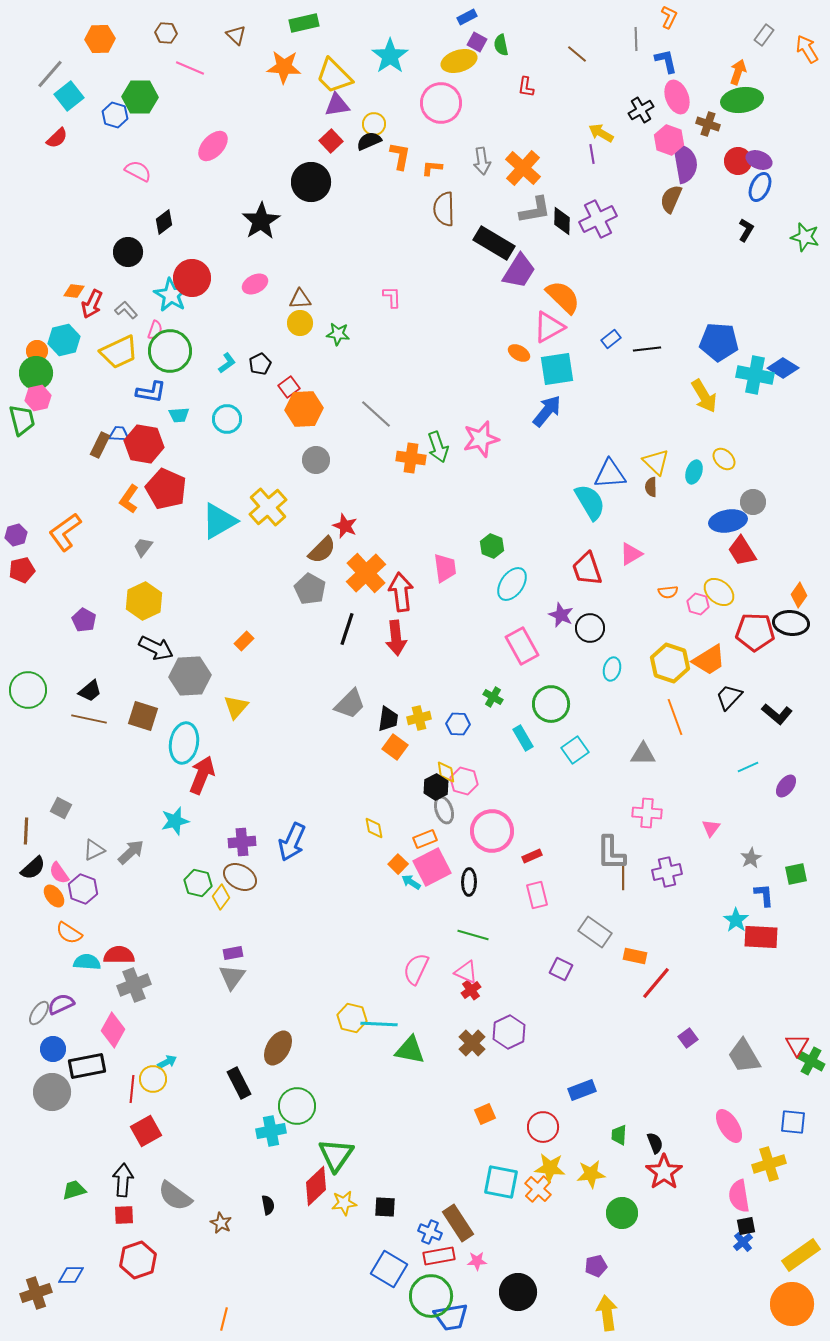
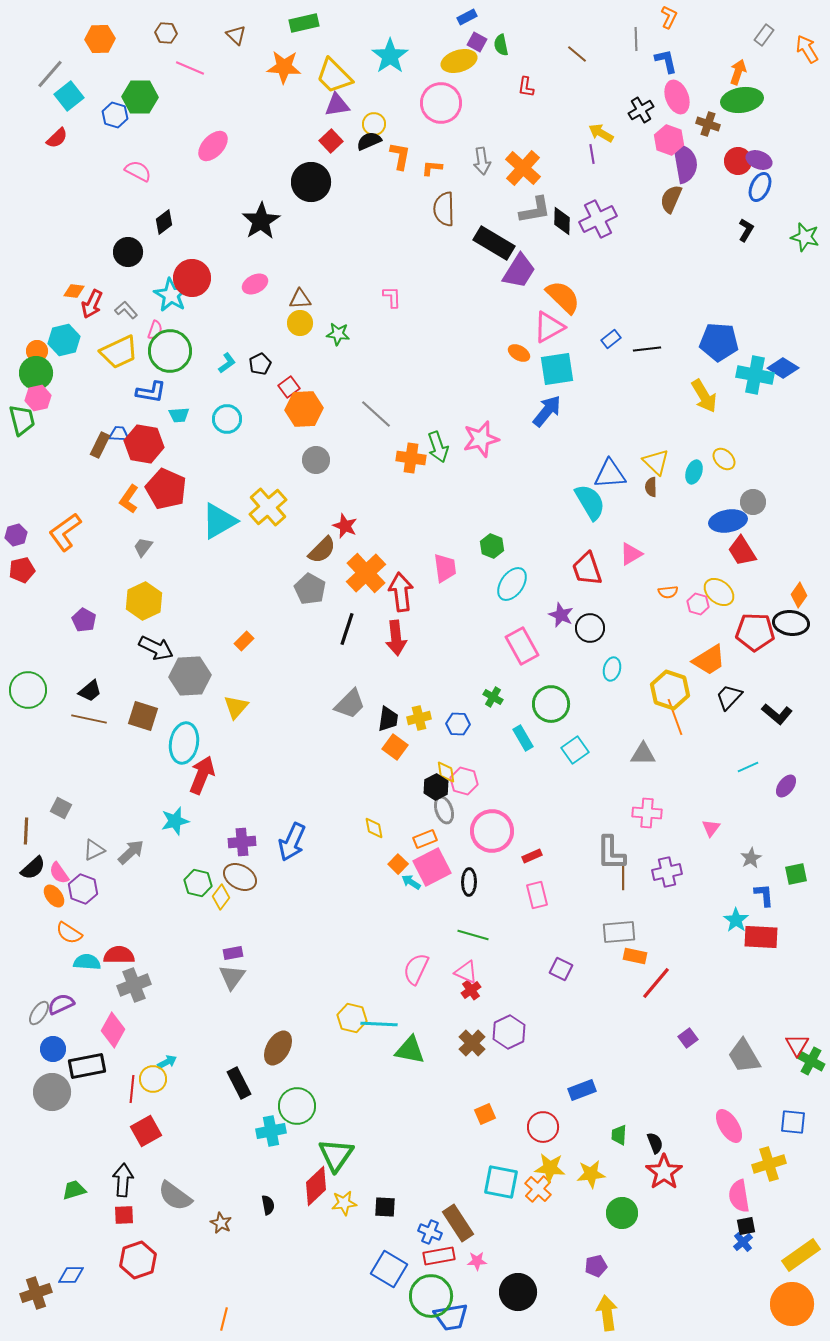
yellow hexagon at (670, 663): moved 27 px down
gray rectangle at (595, 932): moved 24 px right; rotated 40 degrees counterclockwise
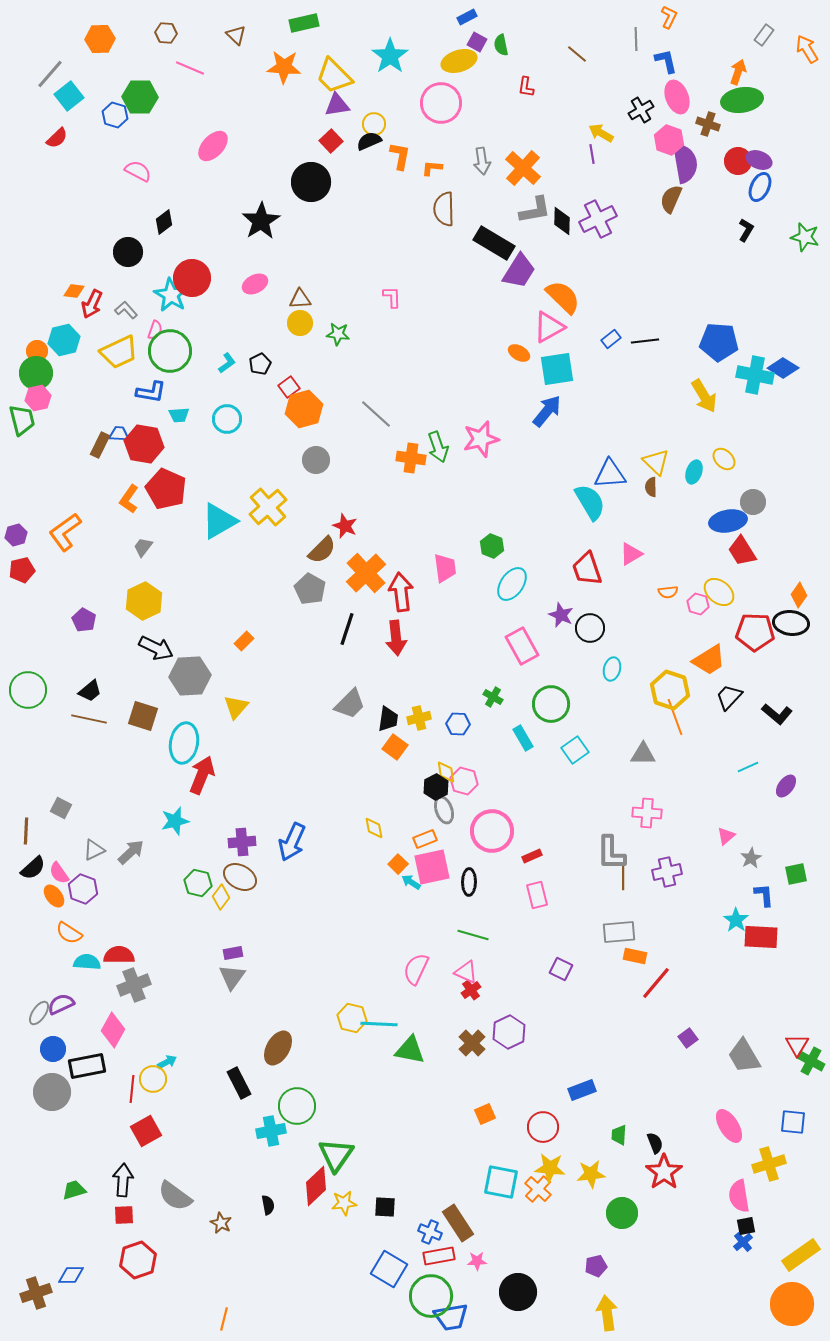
black line at (647, 349): moved 2 px left, 8 px up
orange hexagon at (304, 409): rotated 12 degrees counterclockwise
pink triangle at (711, 828): moved 15 px right, 8 px down; rotated 12 degrees clockwise
pink square at (432, 867): rotated 15 degrees clockwise
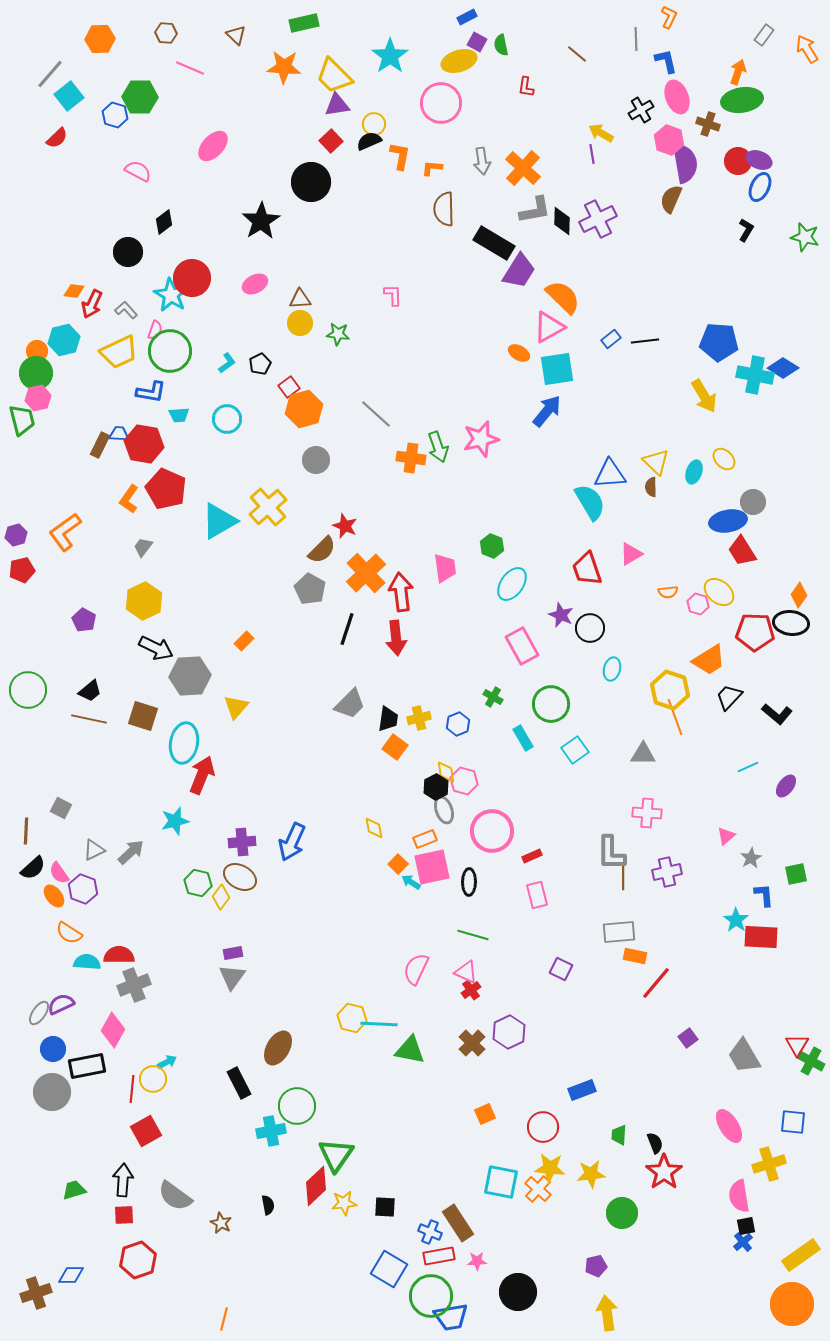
pink L-shape at (392, 297): moved 1 px right, 2 px up
blue hexagon at (458, 724): rotated 25 degrees counterclockwise
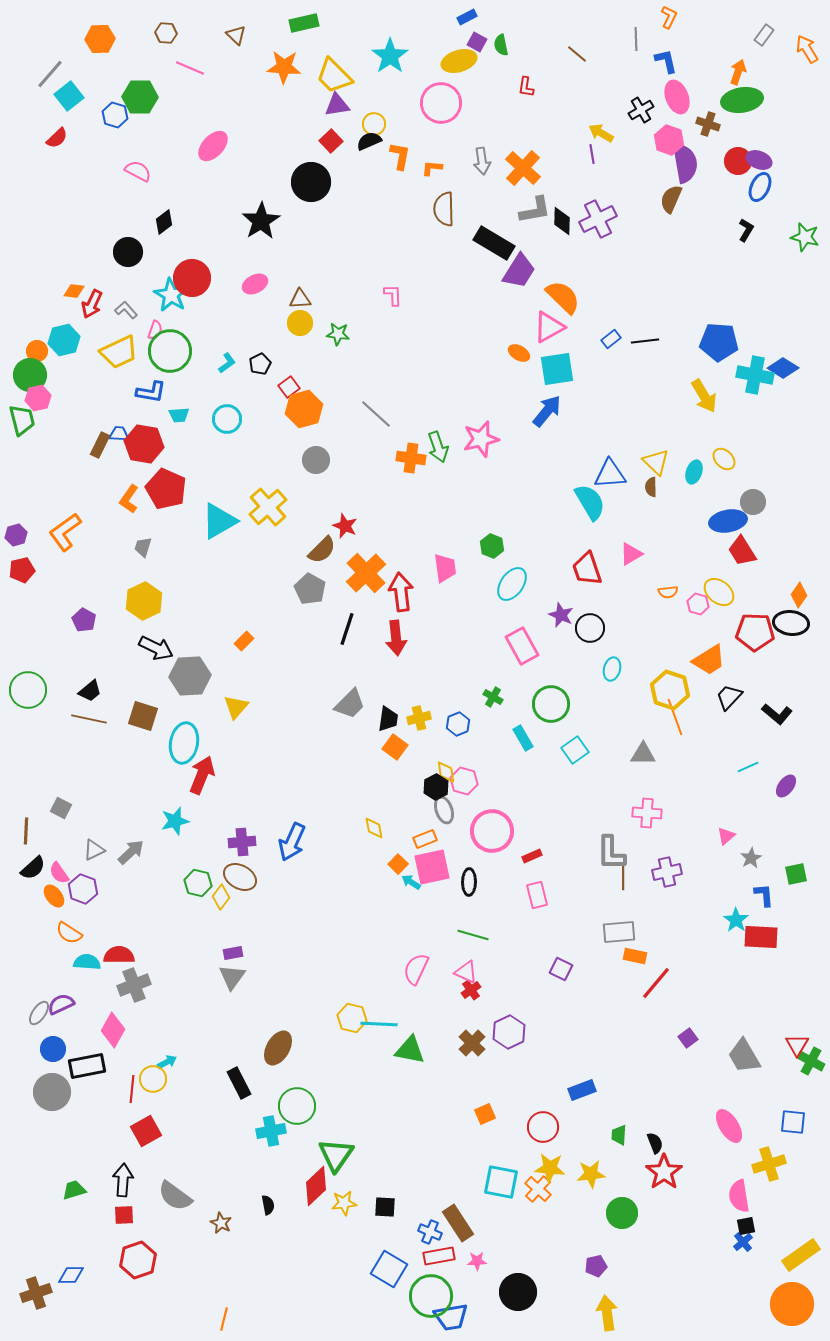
green circle at (36, 373): moved 6 px left, 2 px down
gray trapezoid at (143, 547): rotated 20 degrees counterclockwise
